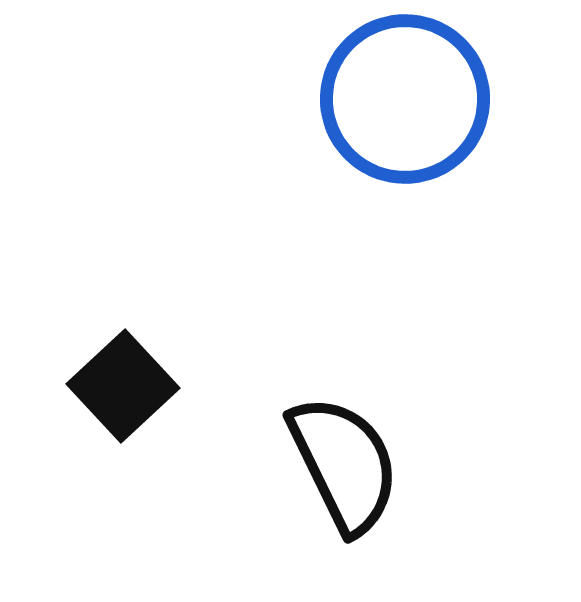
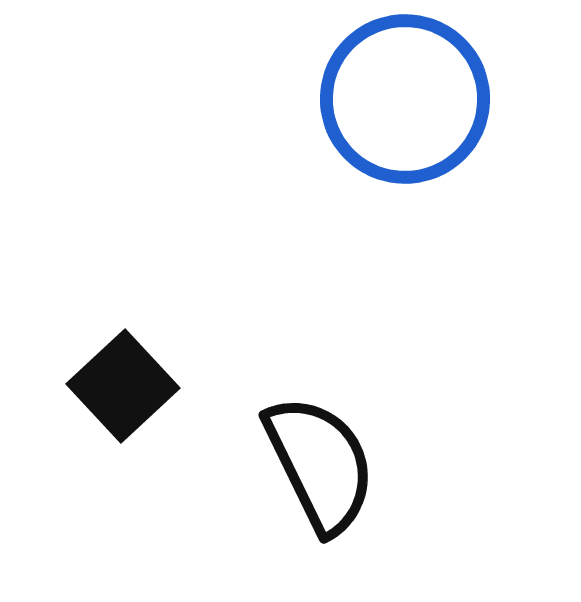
black semicircle: moved 24 px left
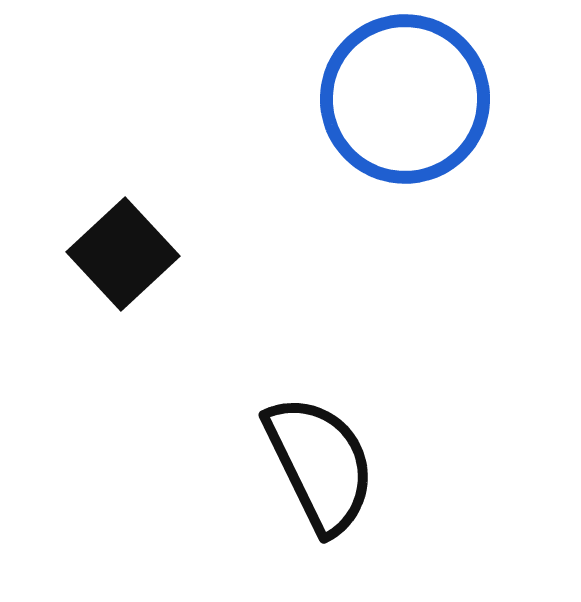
black square: moved 132 px up
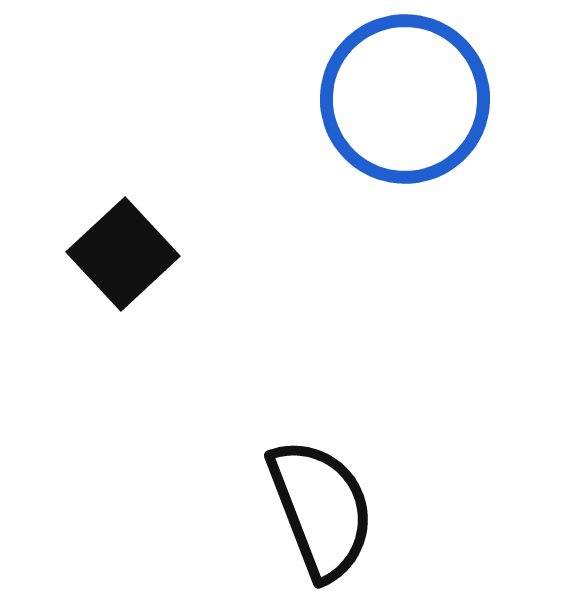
black semicircle: moved 1 px right, 45 px down; rotated 5 degrees clockwise
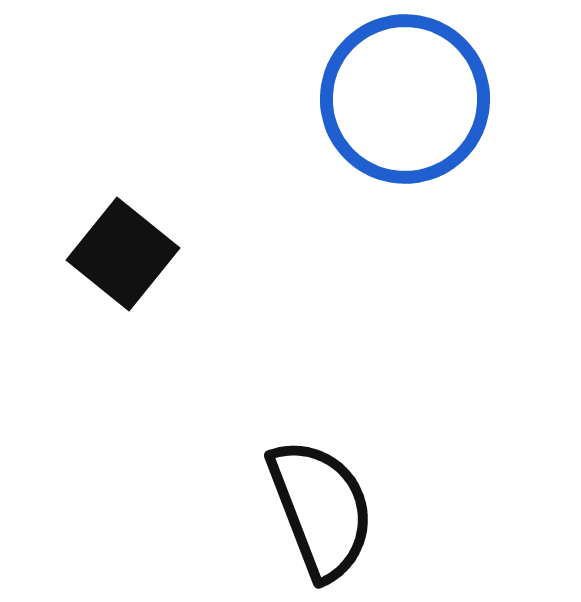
black square: rotated 8 degrees counterclockwise
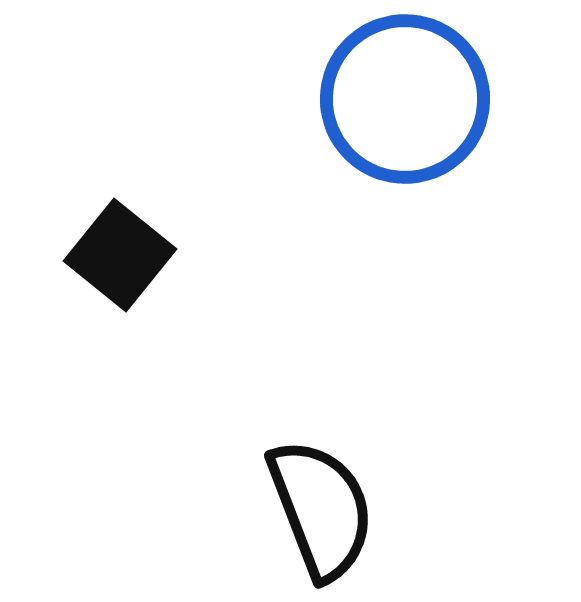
black square: moved 3 px left, 1 px down
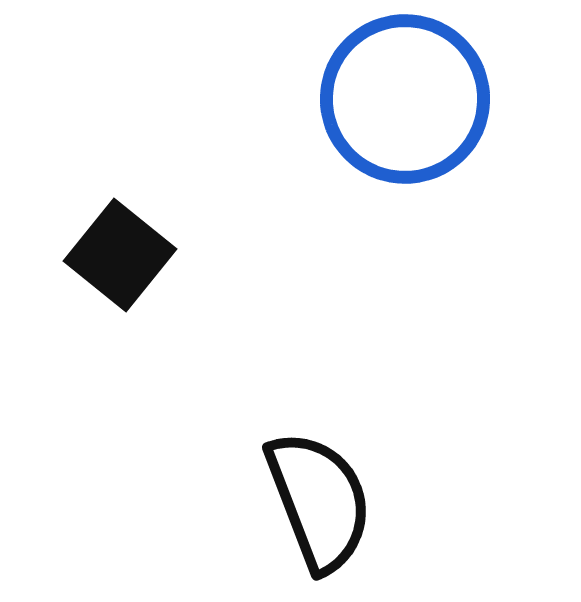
black semicircle: moved 2 px left, 8 px up
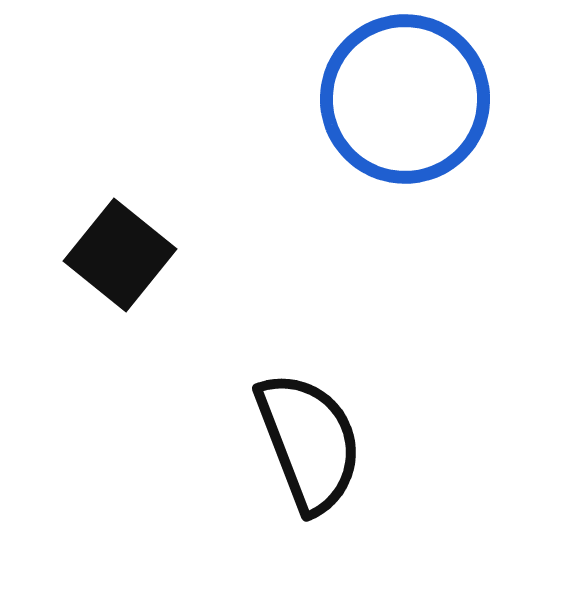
black semicircle: moved 10 px left, 59 px up
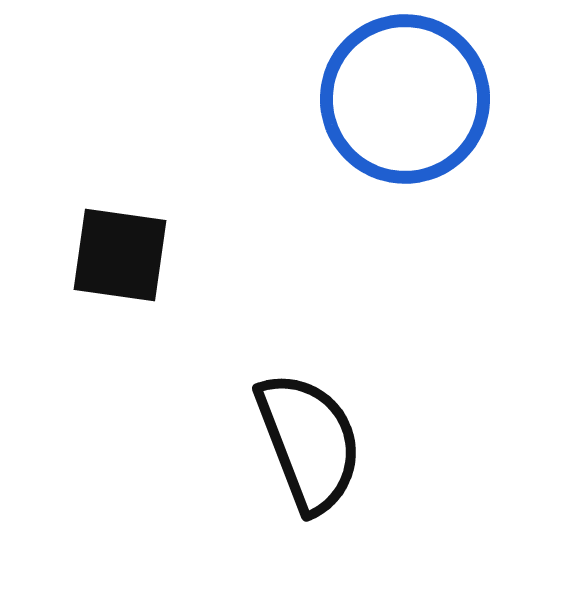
black square: rotated 31 degrees counterclockwise
